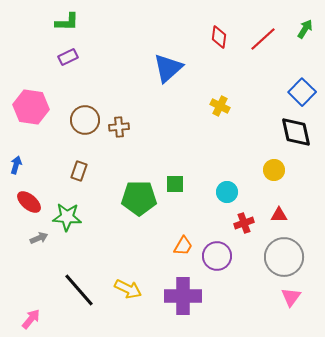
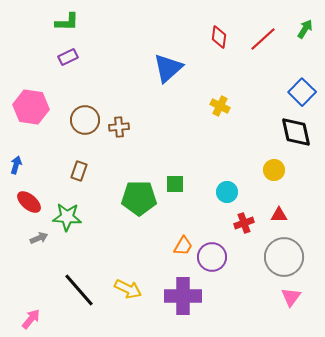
purple circle: moved 5 px left, 1 px down
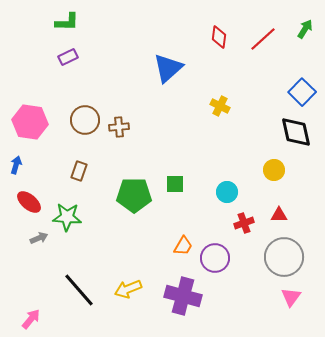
pink hexagon: moved 1 px left, 15 px down
green pentagon: moved 5 px left, 3 px up
purple circle: moved 3 px right, 1 px down
yellow arrow: rotated 132 degrees clockwise
purple cross: rotated 15 degrees clockwise
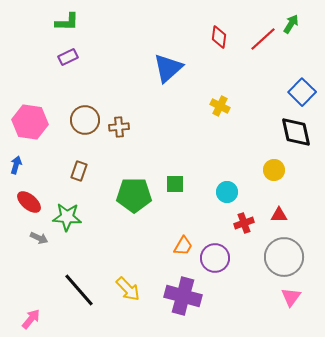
green arrow: moved 14 px left, 5 px up
gray arrow: rotated 48 degrees clockwise
yellow arrow: rotated 112 degrees counterclockwise
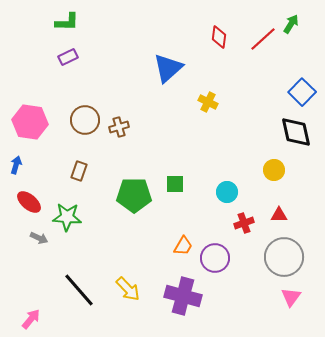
yellow cross: moved 12 px left, 4 px up
brown cross: rotated 12 degrees counterclockwise
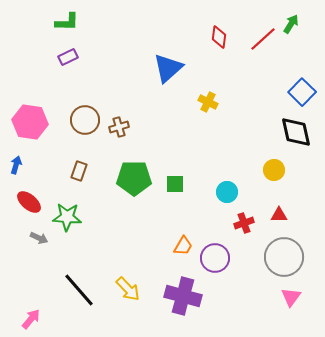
green pentagon: moved 17 px up
